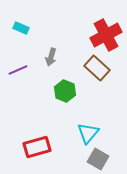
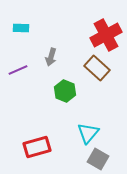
cyan rectangle: rotated 21 degrees counterclockwise
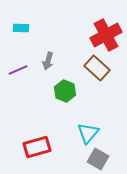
gray arrow: moved 3 px left, 4 px down
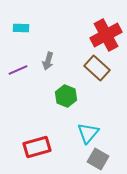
green hexagon: moved 1 px right, 5 px down
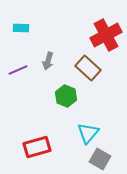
brown rectangle: moved 9 px left
gray square: moved 2 px right
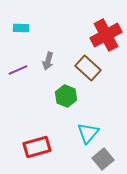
gray square: moved 3 px right; rotated 20 degrees clockwise
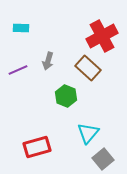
red cross: moved 4 px left, 1 px down
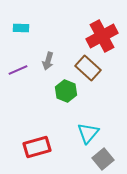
green hexagon: moved 5 px up
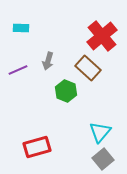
red cross: rotated 12 degrees counterclockwise
cyan triangle: moved 12 px right, 1 px up
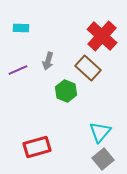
red cross: rotated 8 degrees counterclockwise
